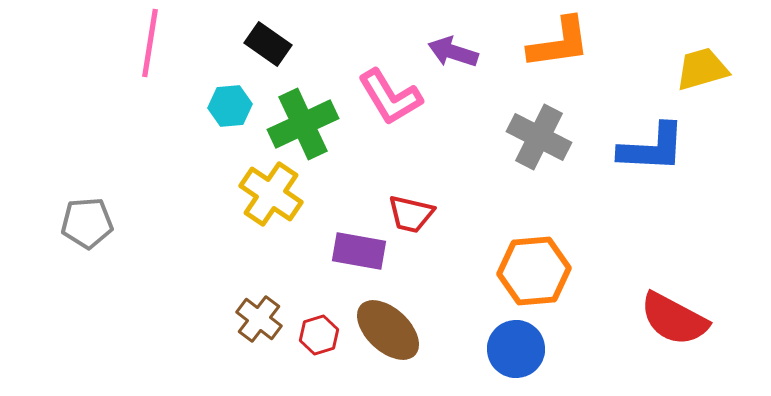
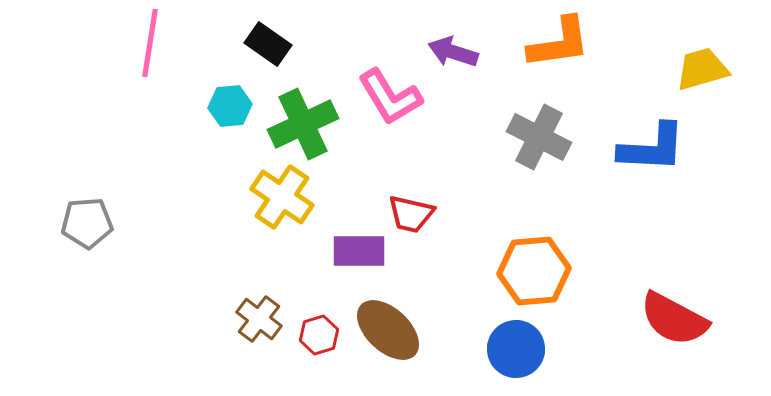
yellow cross: moved 11 px right, 3 px down
purple rectangle: rotated 10 degrees counterclockwise
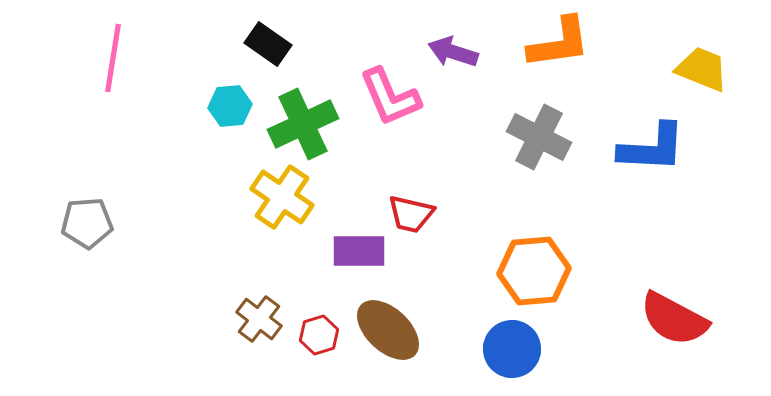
pink line: moved 37 px left, 15 px down
yellow trapezoid: rotated 38 degrees clockwise
pink L-shape: rotated 8 degrees clockwise
blue circle: moved 4 px left
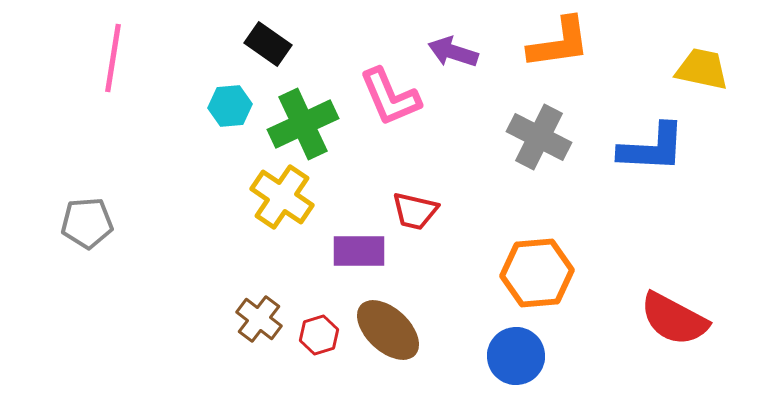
yellow trapezoid: rotated 10 degrees counterclockwise
red trapezoid: moved 4 px right, 3 px up
orange hexagon: moved 3 px right, 2 px down
blue circle: moved 4 px right, 7 px down
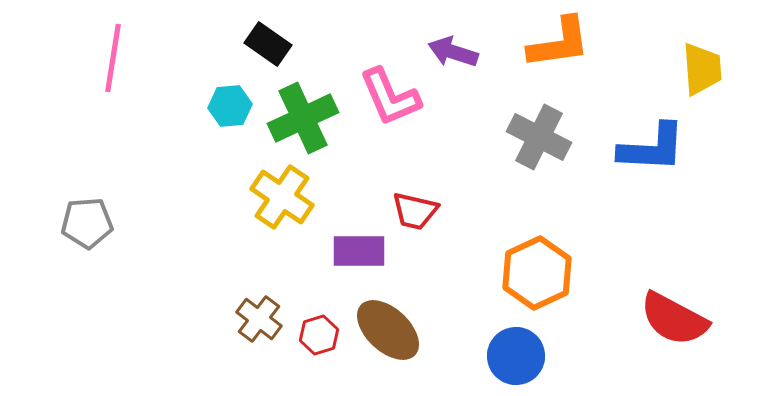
yellow trapezoid: rotated 74 degrees clockwise
green cross: moved 6 px up
orange hexagon: rotated 20 degrees counterclockwise
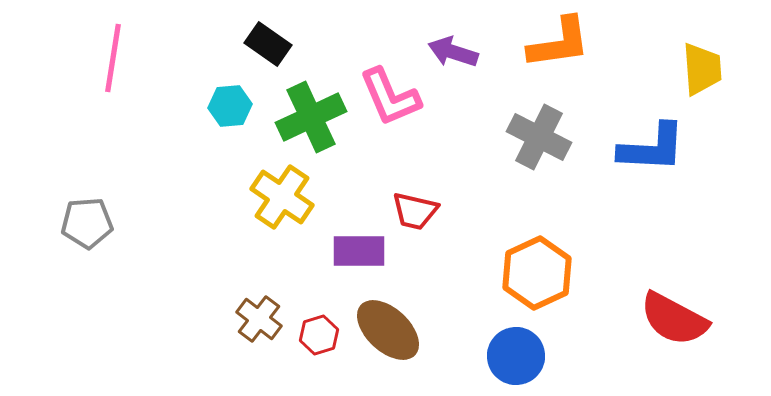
green cross: moved 8 px right, 1 px up
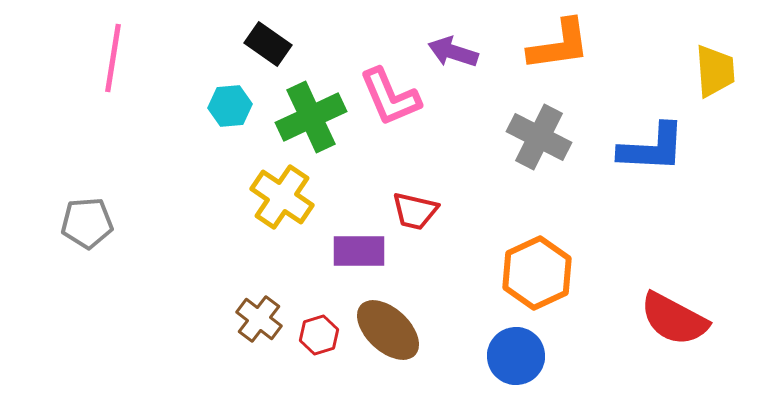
orange L-shape: moved 2 px down
yellow trapezoid: moved 13 px right, 2 px down
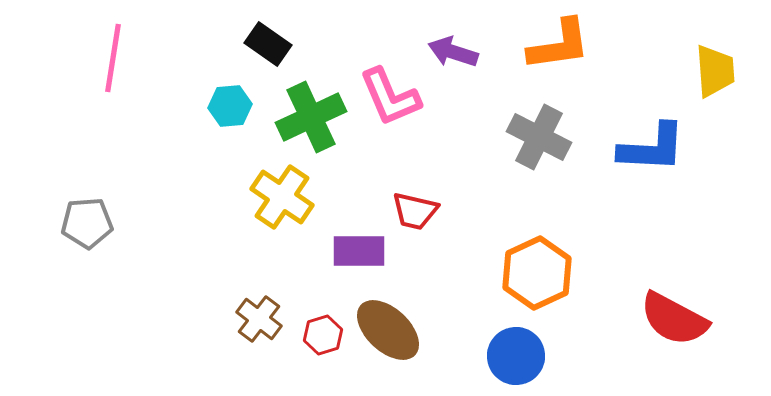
red hexagon: moved 4 px right
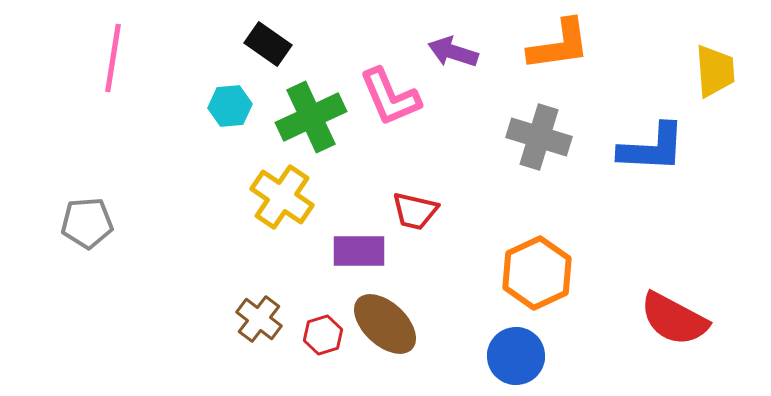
gray cross: rotated 10 degrees counterclockwise
brown ellipse: moved 3 px left, 6 px up
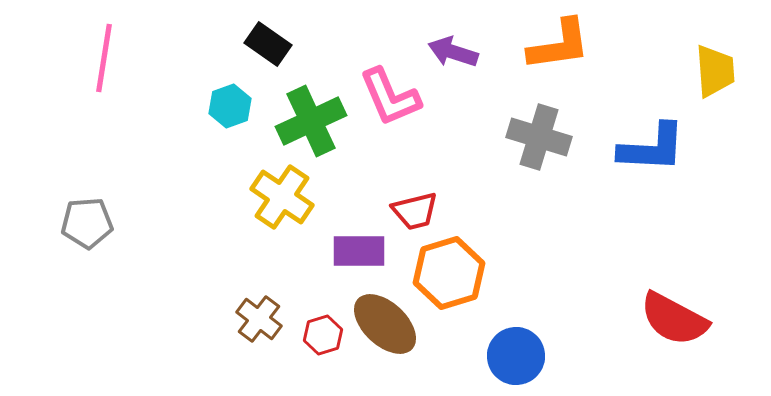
pink line: moved 9 px left
cyan hexagon: rotated 15 degrees counterclockwise
green cross: moved 4 px down
red trapezoid: rotated 27 degrees counterclockwise
orange hexagon: moved 88 px left; rotated 8 degrees clockwise
